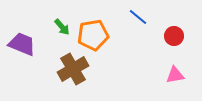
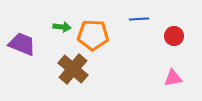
blue line: moved 1 px right, 2 px down; rotated 42 degrees counterclockwise
green arrow: rotated 42 degrees counterclockwise
orange pentagon: rotated 12 degrees clockwise
brown cross: rotated 20 degrees counterclockwise
pink triangle: moved 2 px left, 3 px down
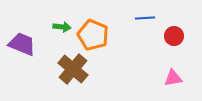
blue line: moved 6 px right, 1 px up
orange pentagon: rotated 20 degrees clockwise
